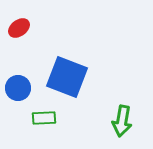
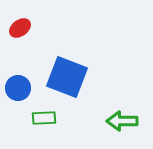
red ellipse: moved 1 px right
green arrow: rotated 80 degrees clockwise
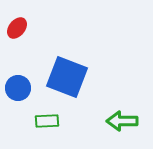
red ellipse: moved 3 px left; rotated 15 degrees counterclockwise
green rectangle: moved 3 px right, 3 px down
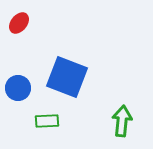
red ellipse: moved 2 px right, 5 px up
green arrow: rotated 96 degrees clockwise
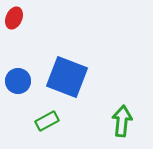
red ellipse: moved 5 px left, 5 px up; rotated 15 degrees counterclockwise
blue circle: moved 7 px up
green rectangle: rotated 25 degrees counterclockwise
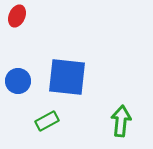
red ellipse: moved 3 px right, 2 px up
blue square: rotated 15 degrees counterclockwise
green arrow: moved 1 px left
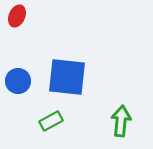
green rectangle: moved 4 px right
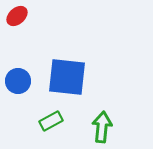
red ellipse: rotated 25 degrees clockwise
green arrow: moved 19 px left, 6 px down
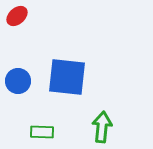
green rectangle: moved 9 px left, 11 px down; rotated 30 degrees clockwise
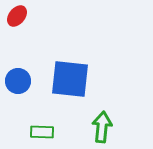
red ellipse: rotated 10 degrees counterclockwise
blue square: moved 3 px right, 2 px down
